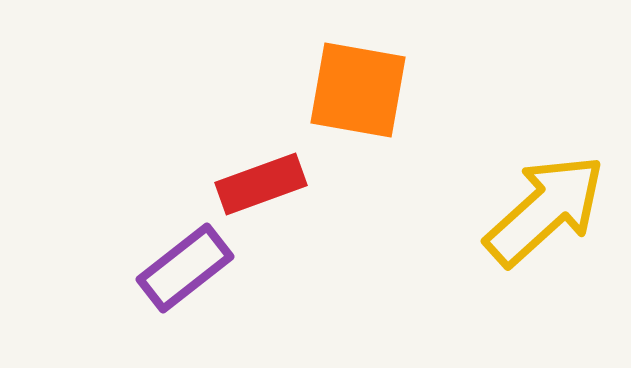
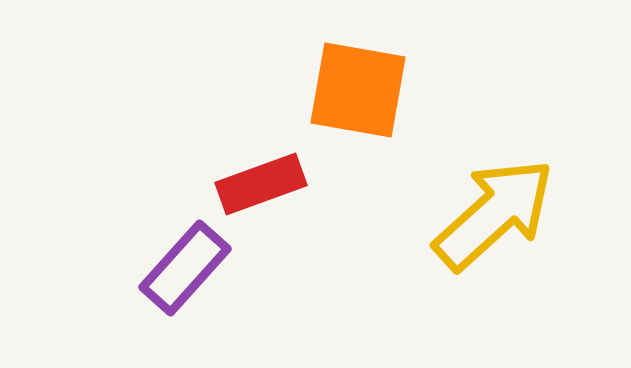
yellow arrow: moved 51 px left, 4 px down
purple rectangle: rotated 10 degrees counterclockwise
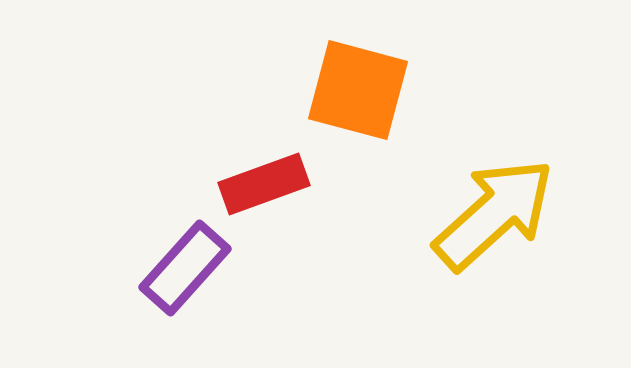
orange square: rotated 5 degrees clockwise
red rectangle: moved 3 px right
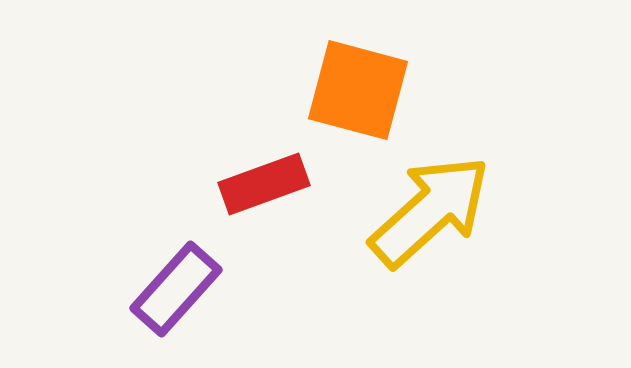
yellow arrow: moved 64 px left, 3 px up
purple rectangle: moved 9 px left, 21 px down
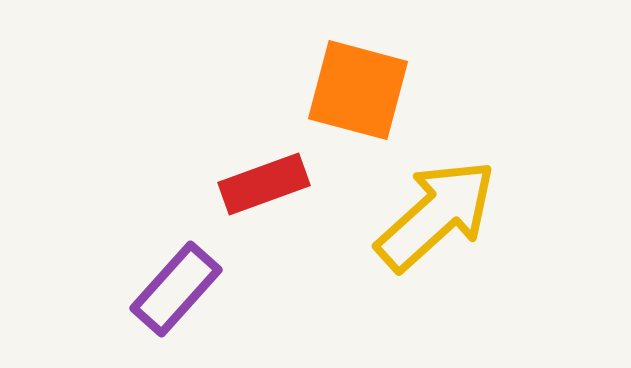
yellow arrow: moved 6 px right, 4 px down
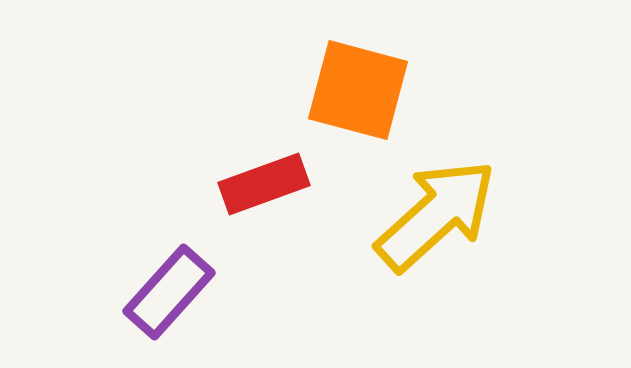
purple rectangle: moved 7 px left, 3 px down
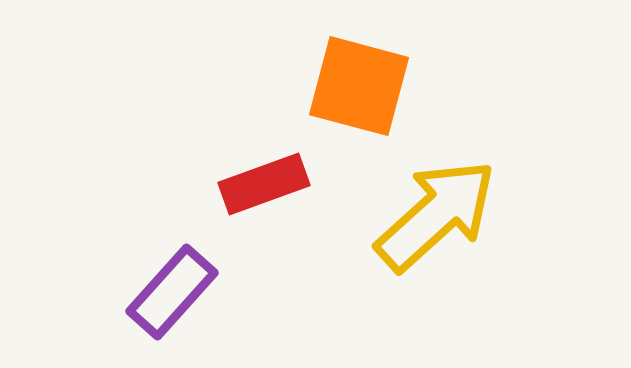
orange square: moved 1 px right, 4 px up
purple rectangle: moved 3 px right
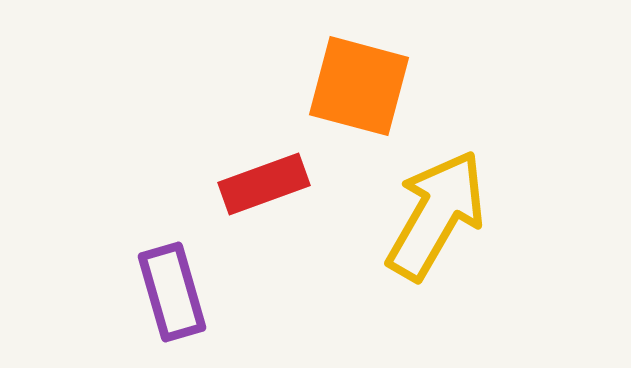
yellow arrow: rotated 18 degrees counterclockwise
purple rectangle: rotated 58 degrees counterclockwise
